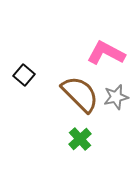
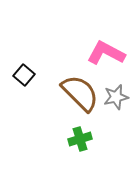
brown semicircle: moved 1 px up
green cross: rotated 25 degrees clockwise
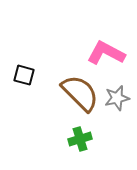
black square: rotated 25 degrees counterclockwise
gray star: moved 1 px right, 1 px down
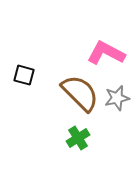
green cross: moved 2 px left, 1 px up; rotated 15 degrees counterclockwise
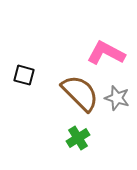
gray star: rotated 30 degrees clockwise
